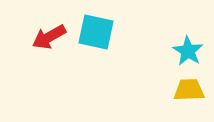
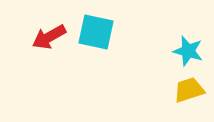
cyan star: rotated 16 degrees counterclockwise
yellow trapezoid: rotated 16 degrees counterclockwise
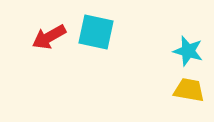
yellow trapezoid: rotated 28 degrees clockwise
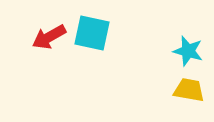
cyan square: moved 4 px left, 1 px down
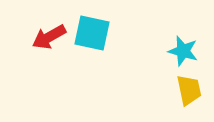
cyan star: moved 5 px left
yellow trapezoid: rotated 68 degrees clockwise
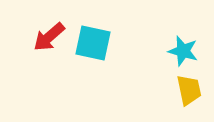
cyan square: moved 1 px right, 10 px down
red arrow: rotated 12 degrees counterclockwise
